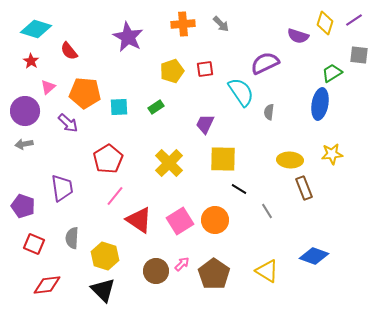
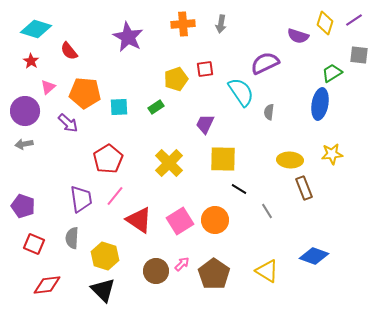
gray arrow at (221, 24): rotated 54 degrees clockwise
yellow pentagon at (172, 71): moved 4 px right, 8 px down
purple trapezoid at (62, 188): moved 19 px right, 11 px down
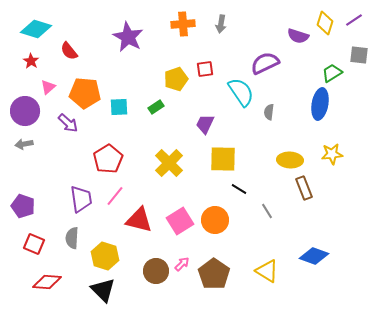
red triangle at (139, 220): rotated 20 degrees counterclockwise
red diamond at (47, 285): moved 3 px up; rotated 12 degrees clockwise
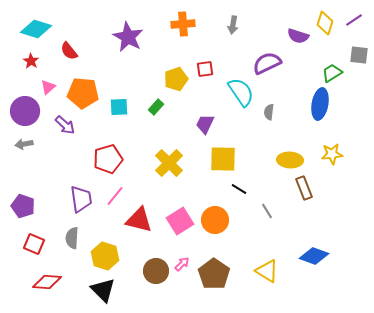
gray arrow at (221, 24): moved 12 px right, 1 px down
purple semicircle at (265, 63): moved 2 px right
orange pentagon at (85, 93): moved 2 px left
green rectangle at (156, 107): rotated 14 degrees counterclockwise
purple arrow at (68, 123): moved 3 px left, 2 px down
red pentagon at (108, 159): rotated 16 degrees clockwise
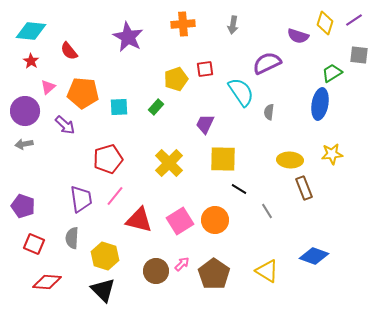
cyan diamond at (36, 29): moved 5 px left, 2 px down; rotated 12 degrees counterclockwise
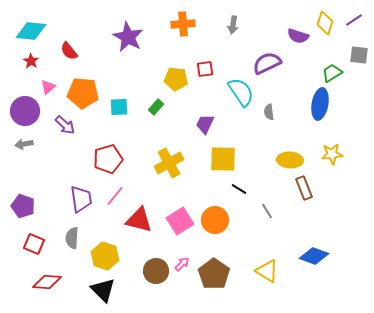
yellow pentagon at (176, 79): rotated 25 degrees clockwise
gray semicircle at (269, 112): rotated 14 degrees counterclockwise
yellow cross at (169, 163): rotated 16 degrees clockwise
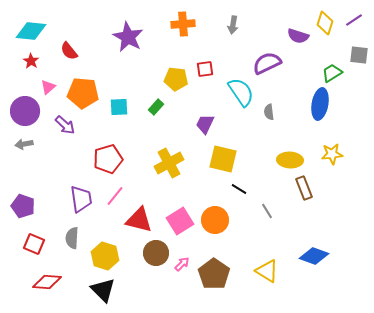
yellow square at (223, 159): rotated 12 degrees clockwise
brown circle at (156, 271): moved 18 px up
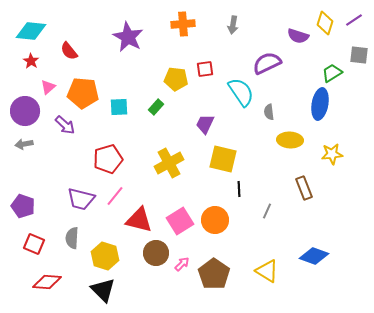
yellow ellipse at (290, 160): moved 20 px up
black line at (239, 189): rotated 56 degrees clockwise
purple trapezoid at (81, 199): rotated 112 degrees clockwise
gray line at (267, 211): rotated 56 degrees clockwise
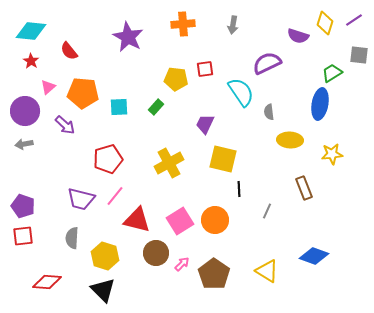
red triangle at (139, 220): moved 2 px left
red square at (34, 244): moved 11 px left, 8 px up; rotated 30 degrees counterclockwise
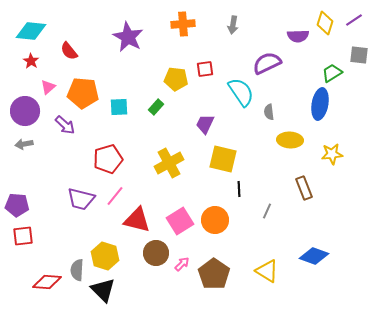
purple semicircle at (298, 36): rotated 20 degrees counterclockwise
purple pentagon at (23, 206): moved 6 px left, 1 px up; rotated 15 degrees counterclockwise
gray semicircle at (72, 238): moved 5 px right, 32 px down
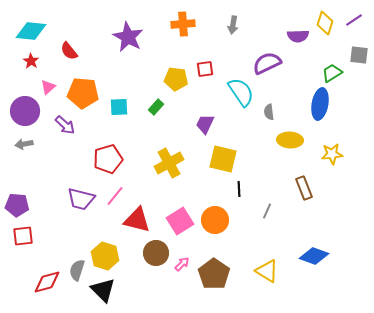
gray semicircle at (77, 270): rotated 15 degrees clockwise
red diamond at (47, 282): rotated 20 degrees counterclockwise
